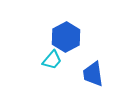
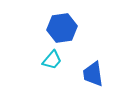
blue hexagon: moved 4 px left, 9 px up; rotated 20 degrees clockwise
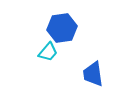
cyan trapezoid: moved 4 px left, 8 px up
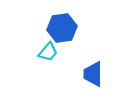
blue trapezoid: rotated 8 degrees clockwise
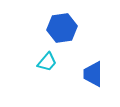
cyan trapezoid: moved 1 px left, 10 px down
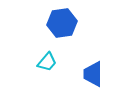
blue hexagon: moved 5 px up
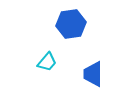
blue hexagon: moved 9 px right, 1 px down
